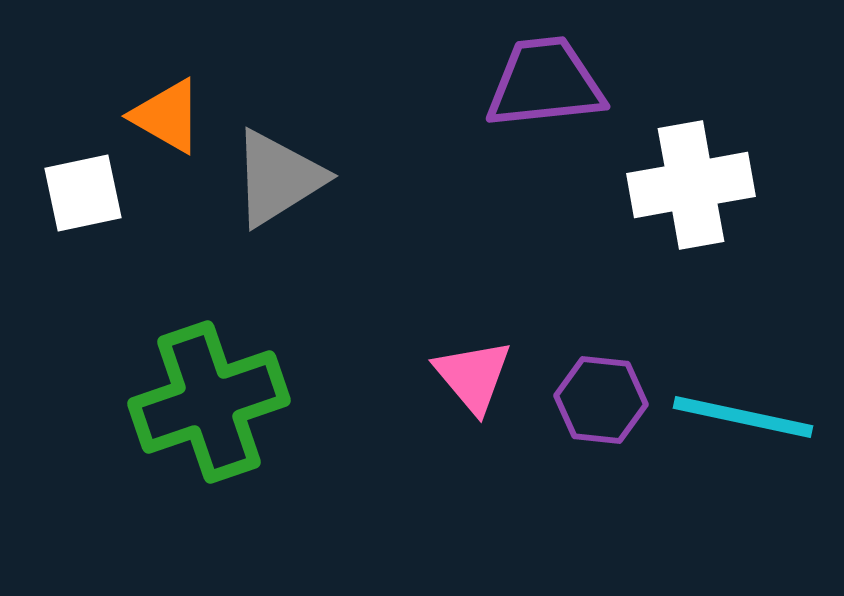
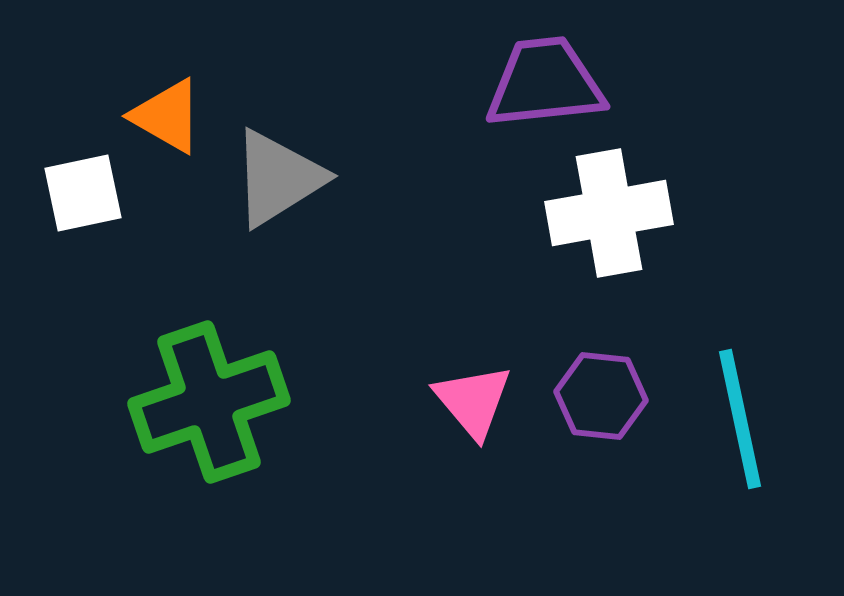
white cross: moved 82 px left, 28 px down
pink triangle: moved 25 px down
purple hexagon: moved 4 px up
cyan line: moved 3 px left, 2 px down; rotated 66 degrees clockwise
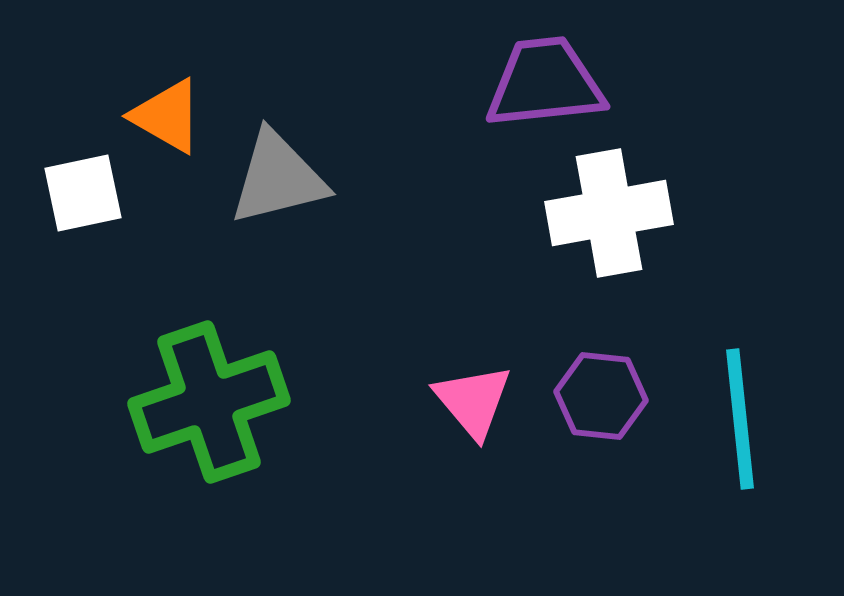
gray triangle: rotated 18 degrees clockwise
cyan line: rotated 6 degrees clockwise
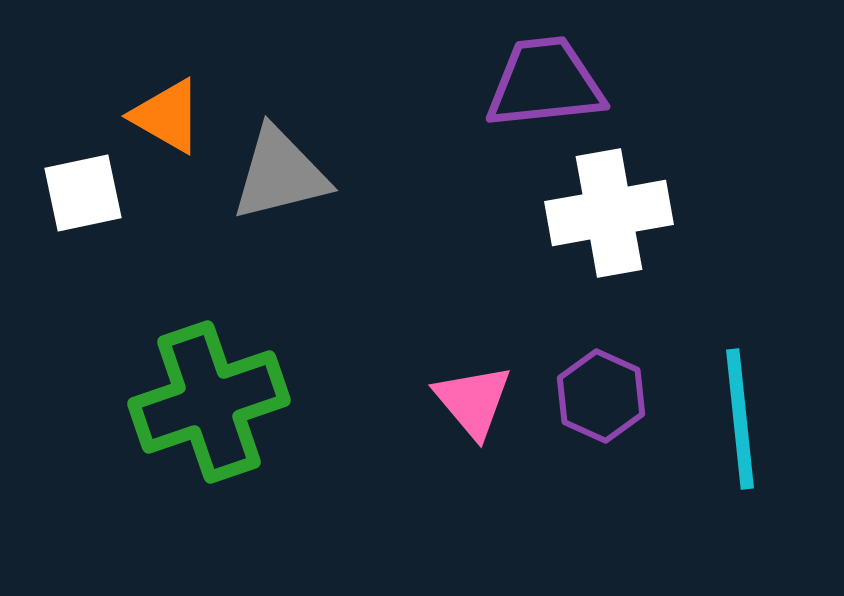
gray triangle: moved 2 px right, 4 px up
purple hexagon: rotated 18 degrees clockwise
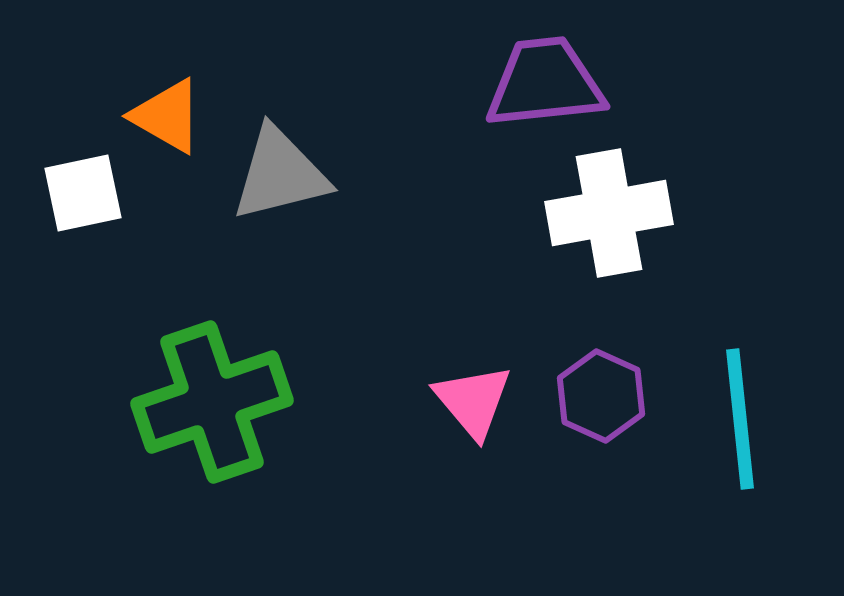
green cross: moved 3 px right
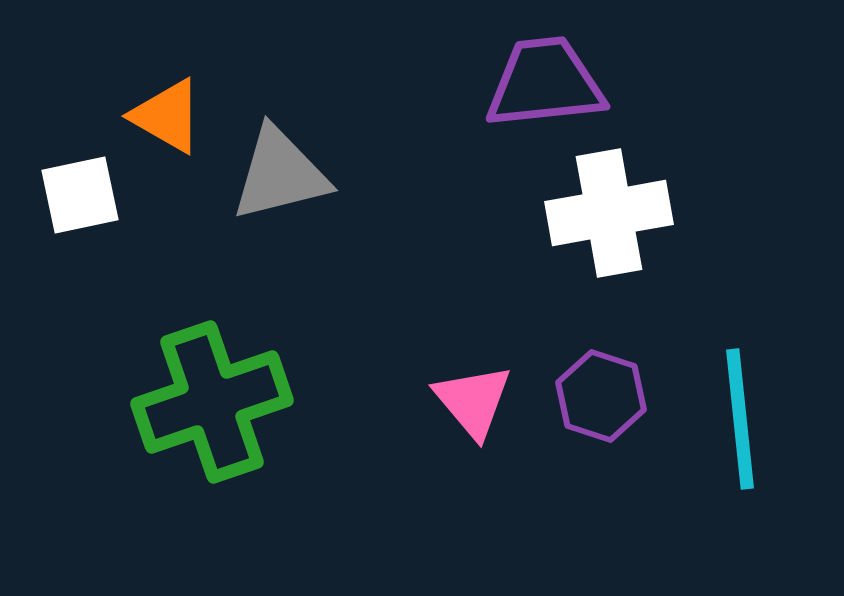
white square: moved 3 px left, 2 px down
purple hexagon: rotated 6 degrees counterclockwise
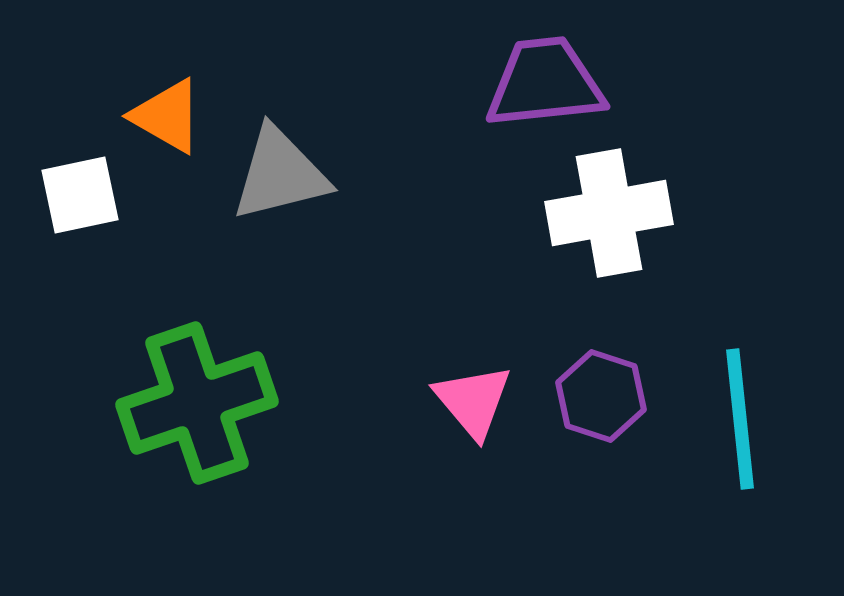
green cross: moved 15 px left, 1 px down
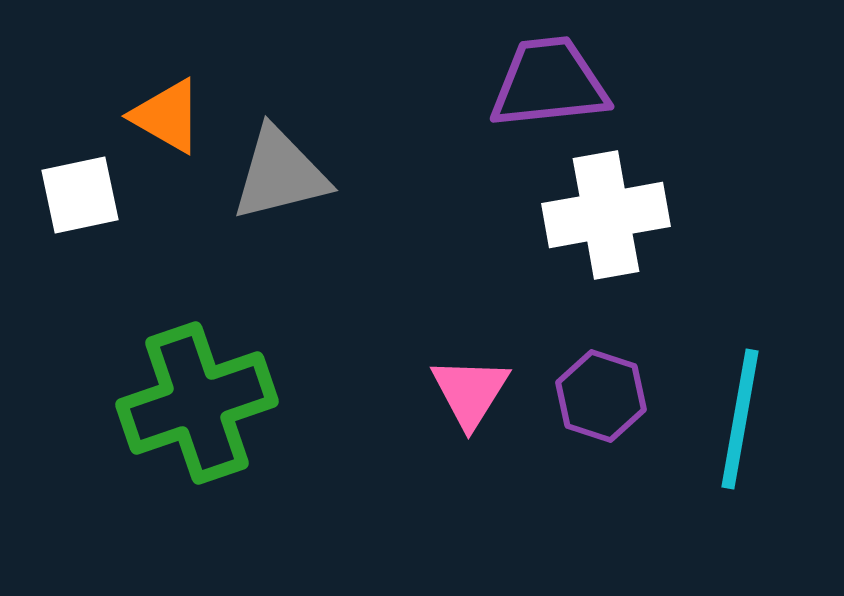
purple trapezoid: moved 4 px right
white cross: moved 3 px left, 2 px down
pink triangle: moved 3 px left, 9 px up; rotated 12 degrees clockwise
cyan line: rotated 16 degrees clockwise
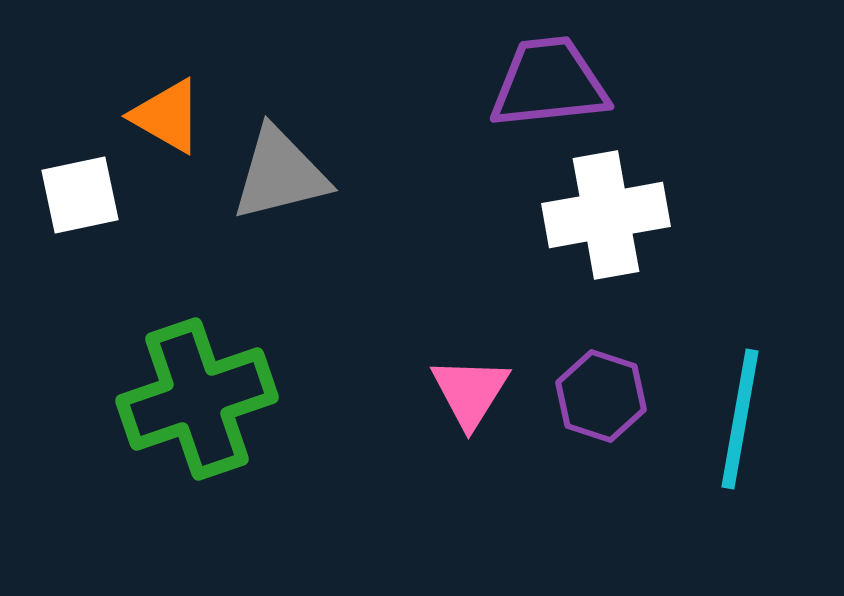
green cross: moved 4 px up
